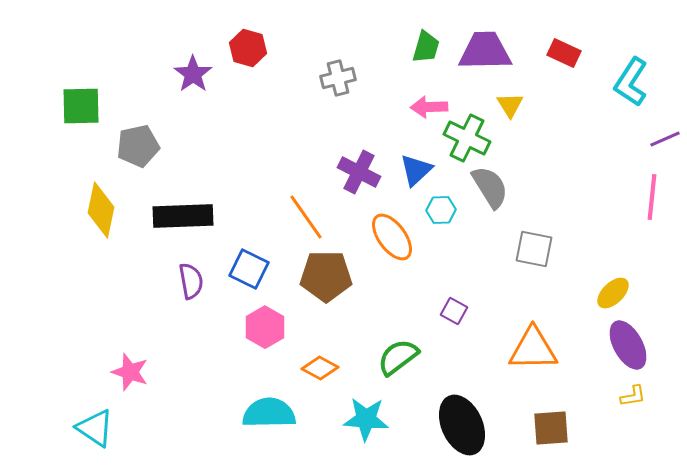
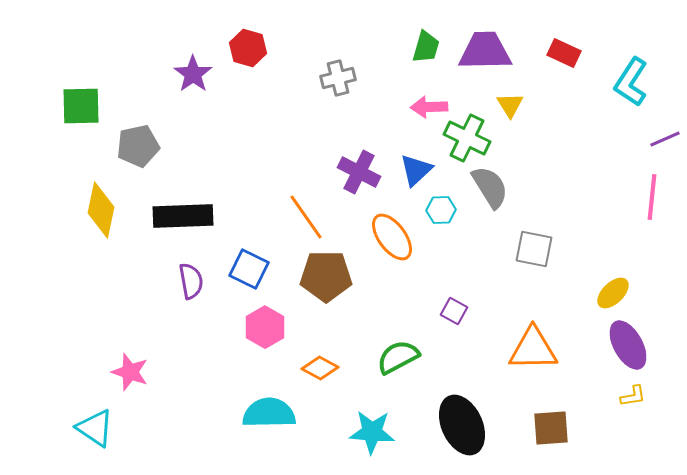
green semicircle: rotated 9 degrees clockwise
cyan star: moved 6 px right, 13 px down
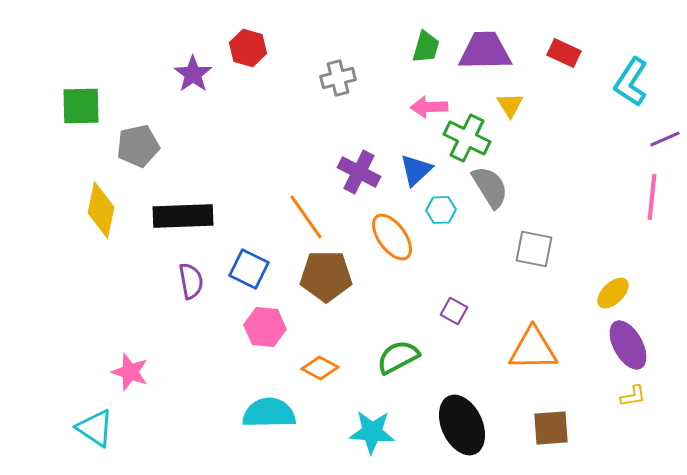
pink hexagon: rotated 24 degrees counterclockwise
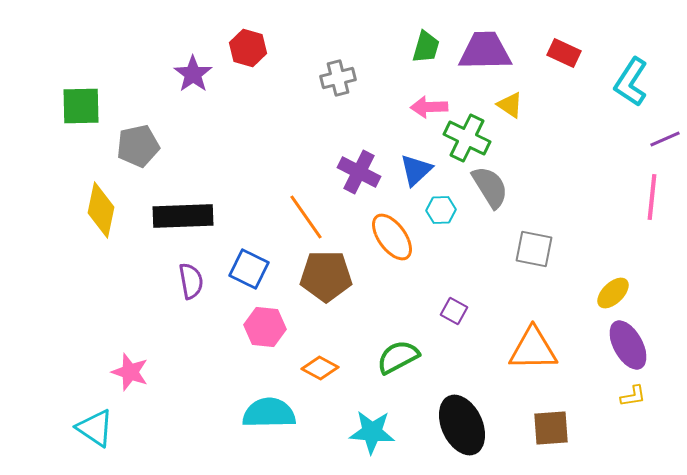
yellow triangle: rotated 24 degrees counterclockwise
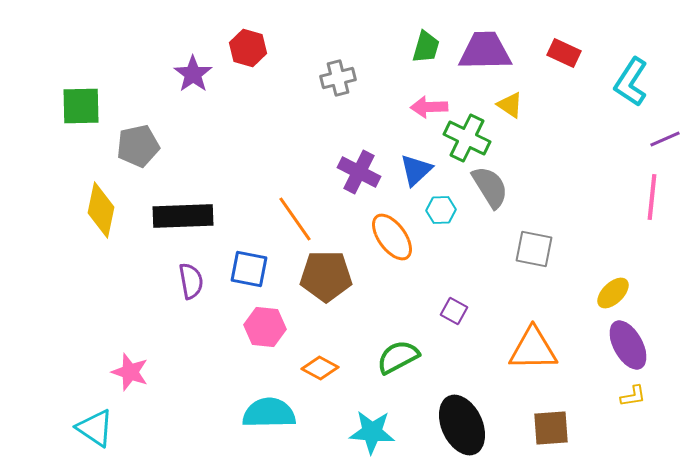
orange line: moved 11 px left, 2 px down
blue square: rotated 15 degrees counterclockwise
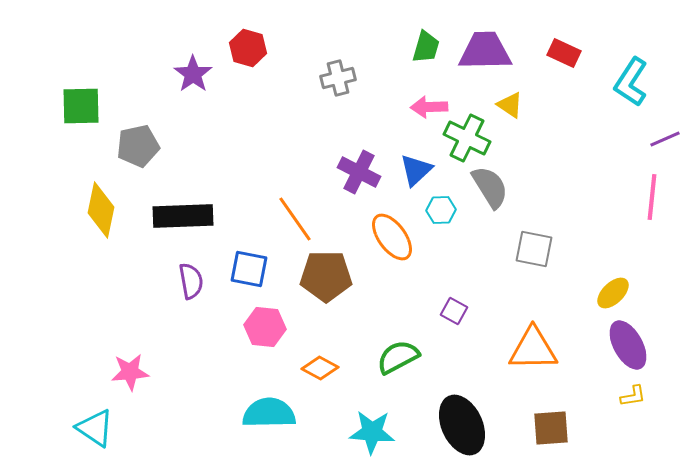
pink star: rotated 24 degrees counterclockwise
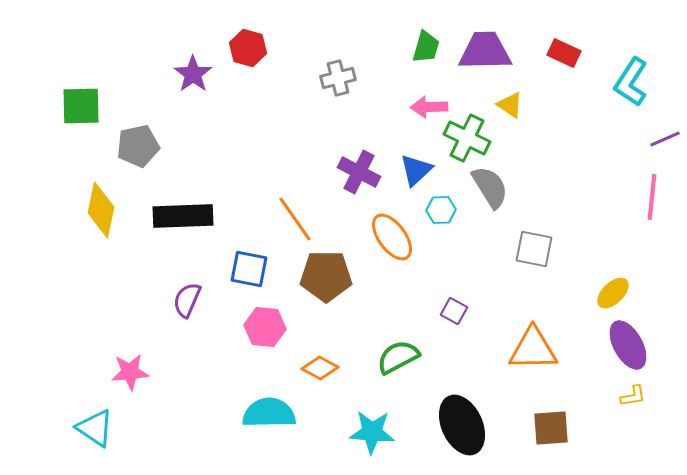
purple semicircle: moved 4 px left, 19 px down; rotated 147 degrees counterclockwise
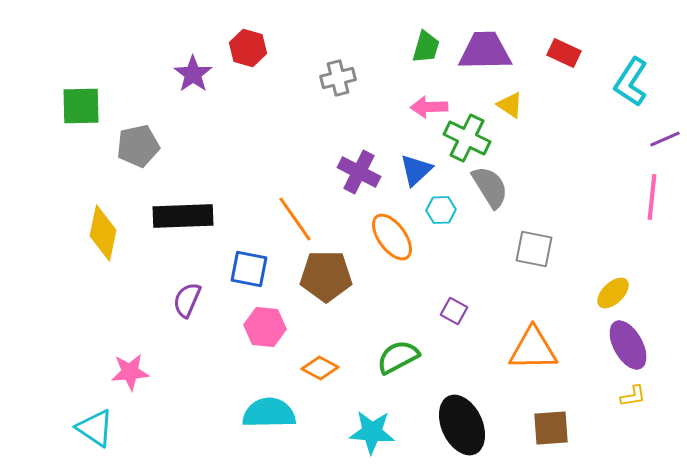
yellow diamond: moved 2 px right, 23 px down
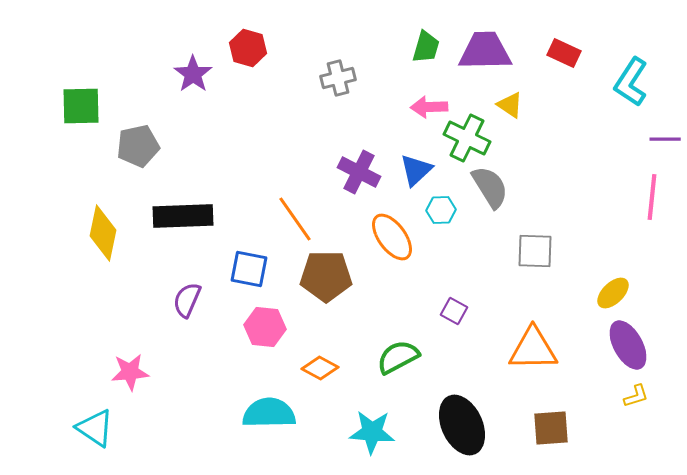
purple line: rotated 24 degrees clockwise
gray square: moved 1 px right, 2 px down; rotated 9 degrees counterclockwise
yellow L-shape: moved 3 px right; rotated 8 degrees counterclockwise
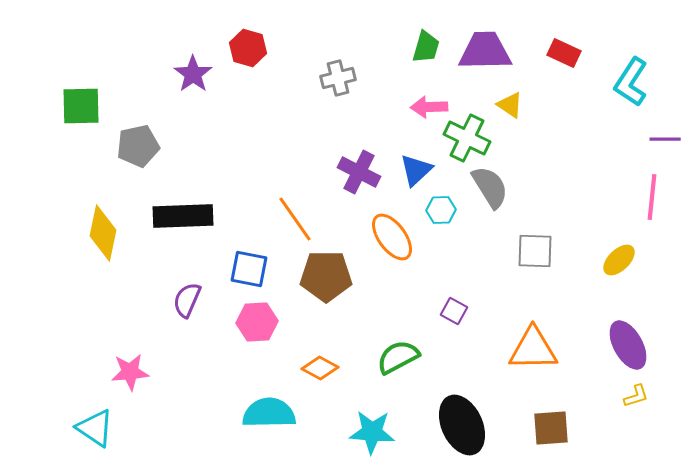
yellow ellipse: moved 6 px right, 33 px up
pink hexagon: moved 8 px left, 5 px up; rotated 9 degrees counterclockwise
